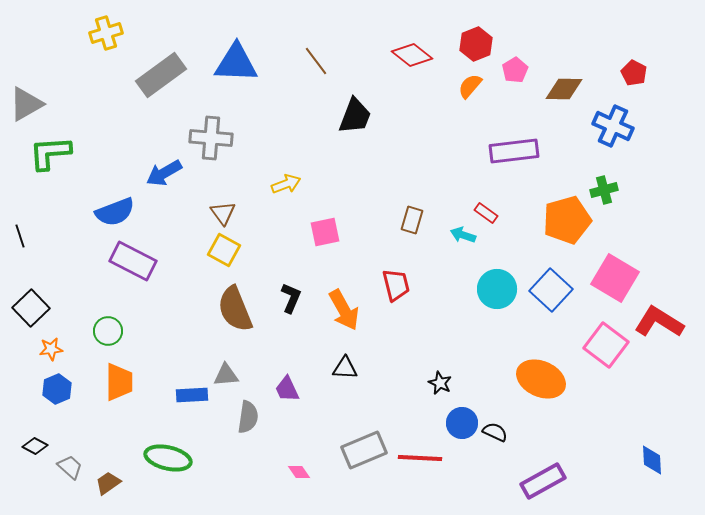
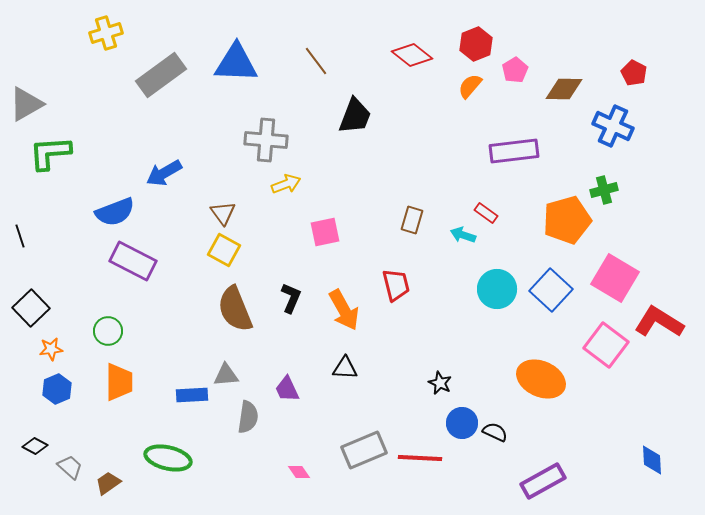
gray cross at (211, 138): moved 55 px right, 2 px down
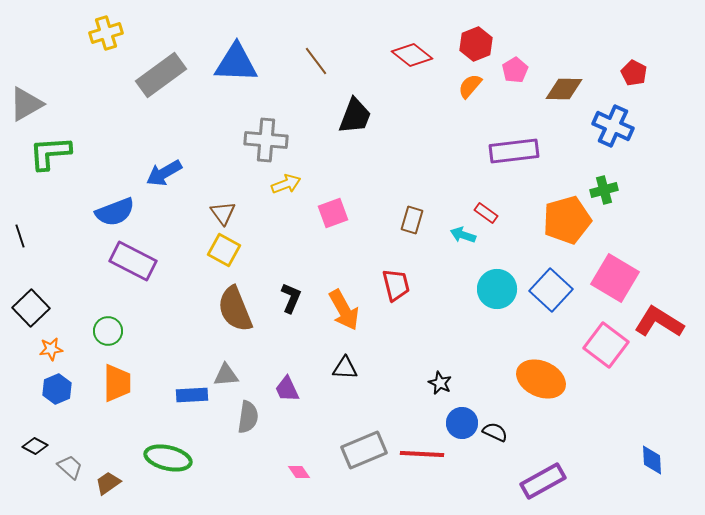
pink square at (325, 232): moved 8 px right, 19 px up; rotated 8 degrees counterclockwise
orange trapezoid at (119, 382): moved 2 px left, 1 px down
red line at (420, 458): moved 2 px right, 4 px up
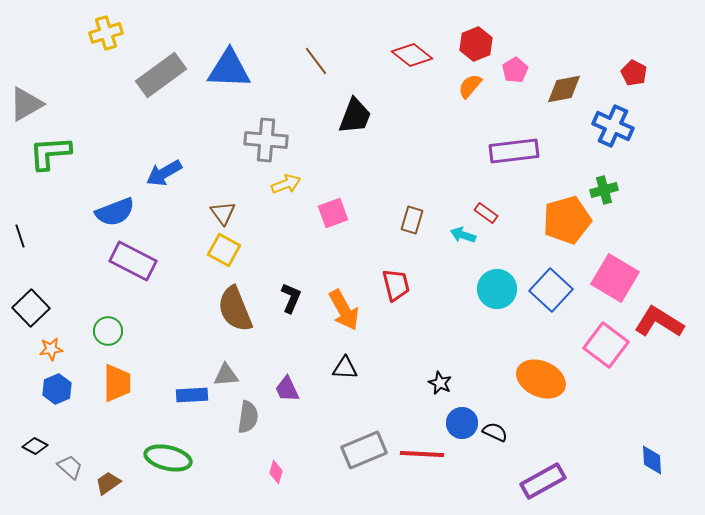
blue triangle at (236, 63): moved 7 px left, 6 px down
brown diamond at (564, 89): rotated 12 degrees counterclockwise
pink diamond at (299, 472): moved 23 px left; rotated 50 degrees clockwise
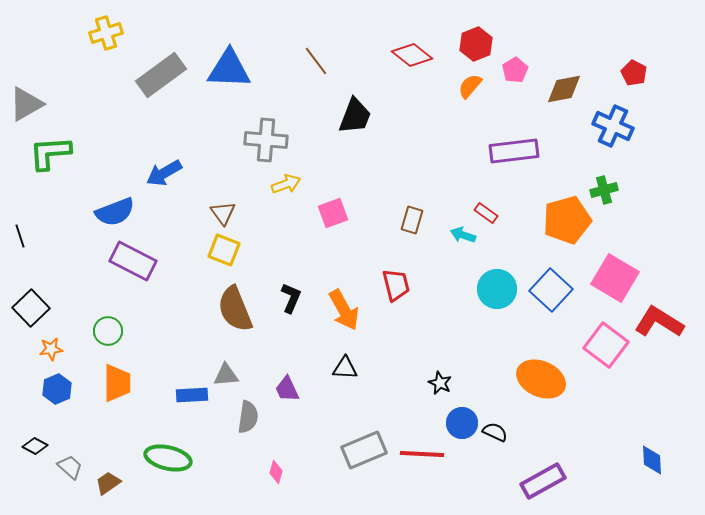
yellow square at (224, 250): rotated 8 degrees counterclockwise
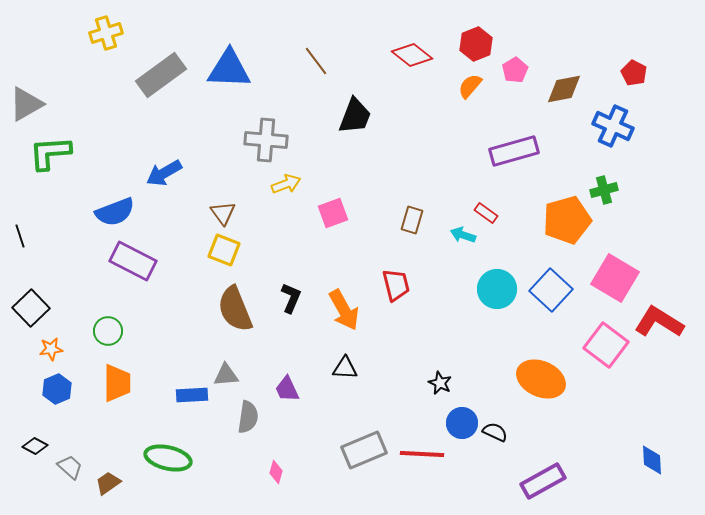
purple rectangle at (514, 151): rotated 9 degrees counterclockwise
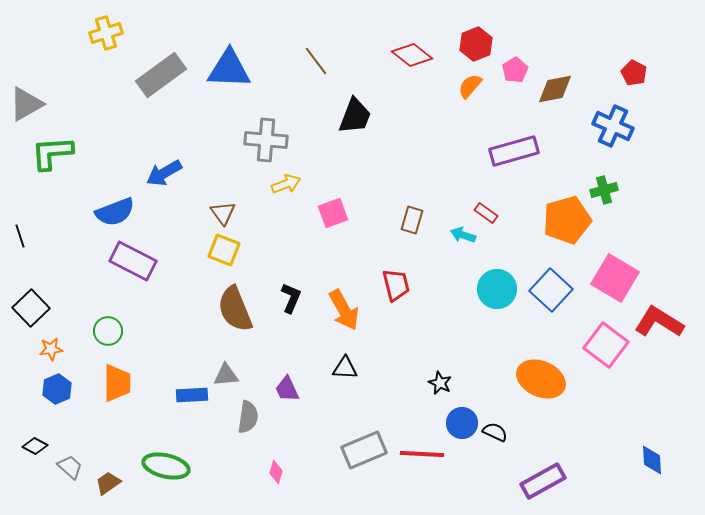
brown diamond at (564, 89): moved 9 px left
green L-shape at (50, 153): moved 2 px right
green ellipse at (168, 458): moved 2 px left, 8 px down
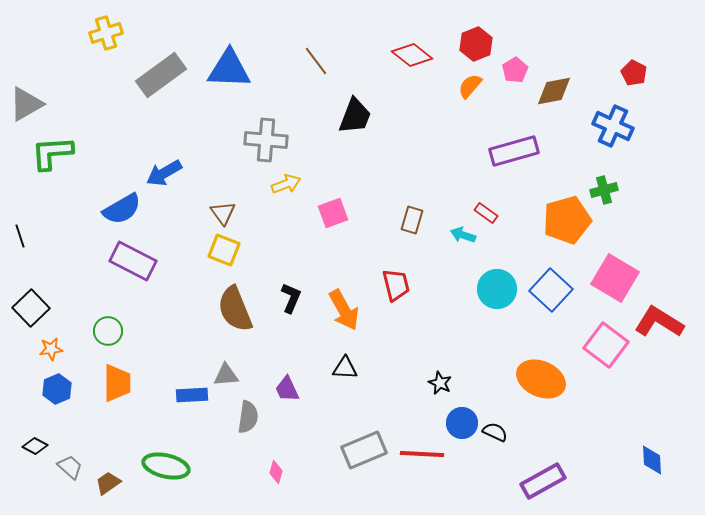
brown diamond at (555, 89): moved 1 px left, 2 px down
blue semicircle at (115, 212): moved 7 px right, 3 px up; rotated 9 degrees counterclockwise
